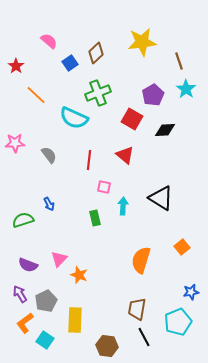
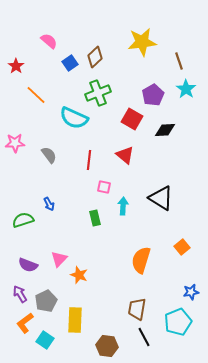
brown diamond: moved 1 px left, 4 px down
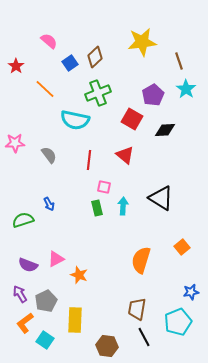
orange line: moved 9 px right, 6 px up
cyan semicircle: moved 1 px right, 2 px down; rotated 12 degrees counterclockwise
green rectangle: moved 2 px right, 10 px up
pink triangle: moved 3 px left; rotated 18 degrees clockwise
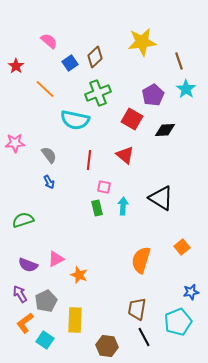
blue arrow: moved 22 px up
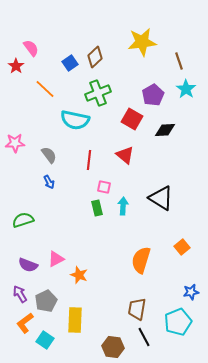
pink semicircle: moved 18 px left, 7 px down; rotated 12 degrees clockwise
brown hexagon: moved 6 px right, 1 px down
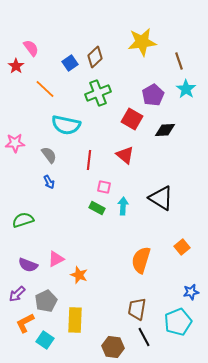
cyan semicircle: moved 9 px left, 5 px down
green rectangle: rotated 49 degrees counterclockwise
purple arrow: moved 3 px left; rotated 102 degrees counterclockwise
orange L-shape: rotated 10 degrees clockwise
